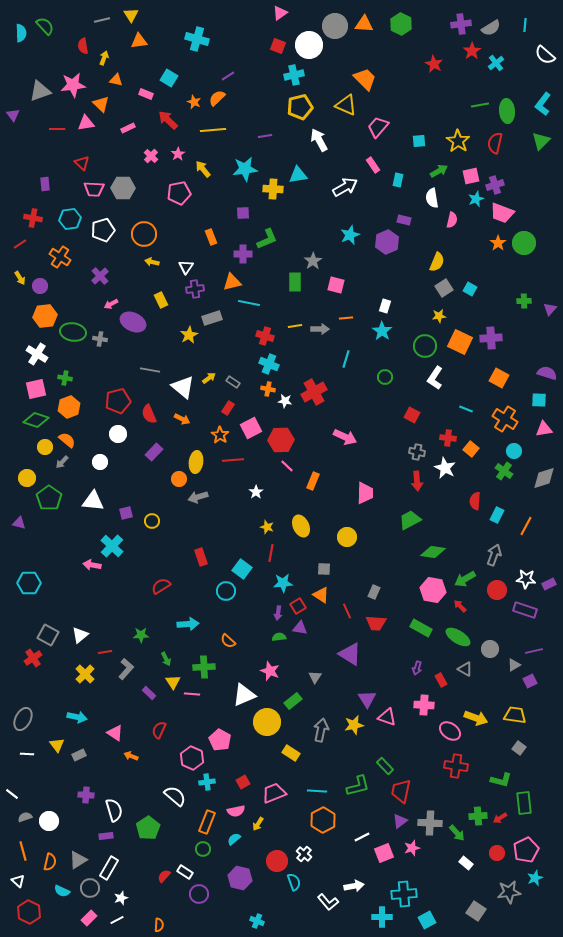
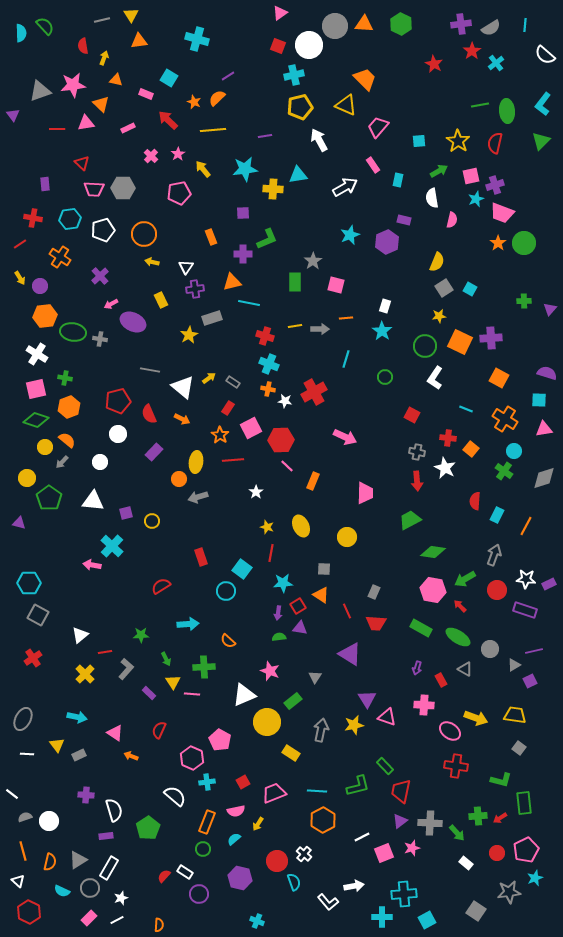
gray square at (48, 635): moved 10 px left, 20 px up
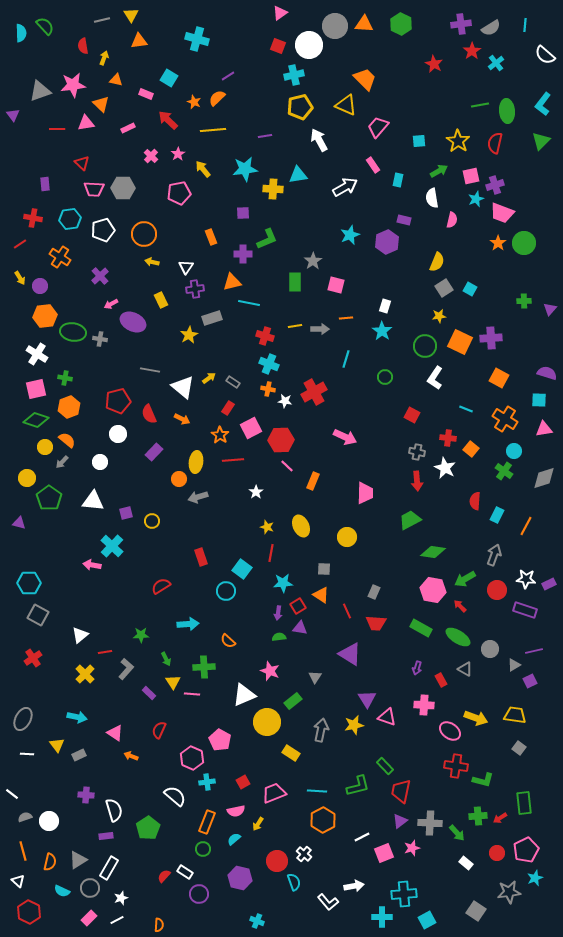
green L-shape at (501, 780): moved 18 px left
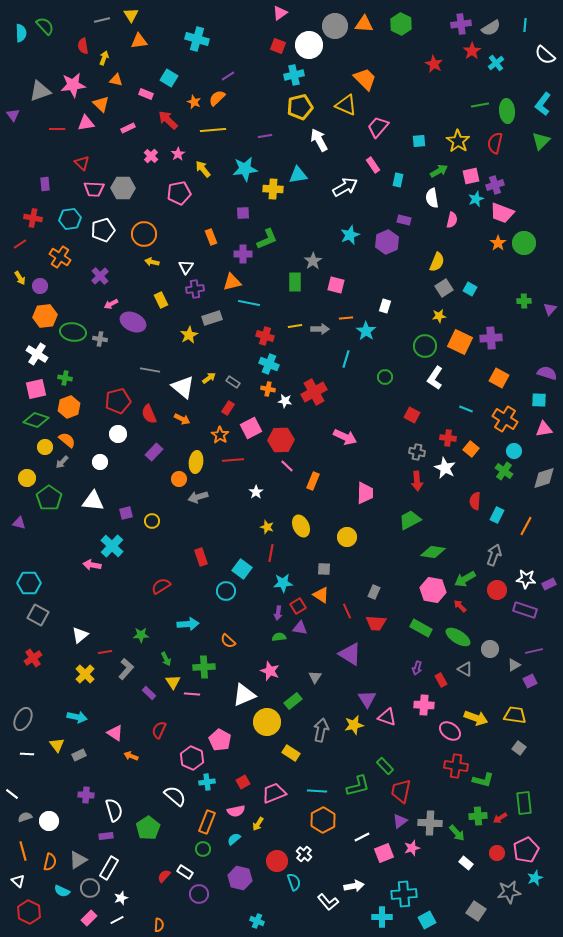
cyan star at (382, 331): moved 16 px left
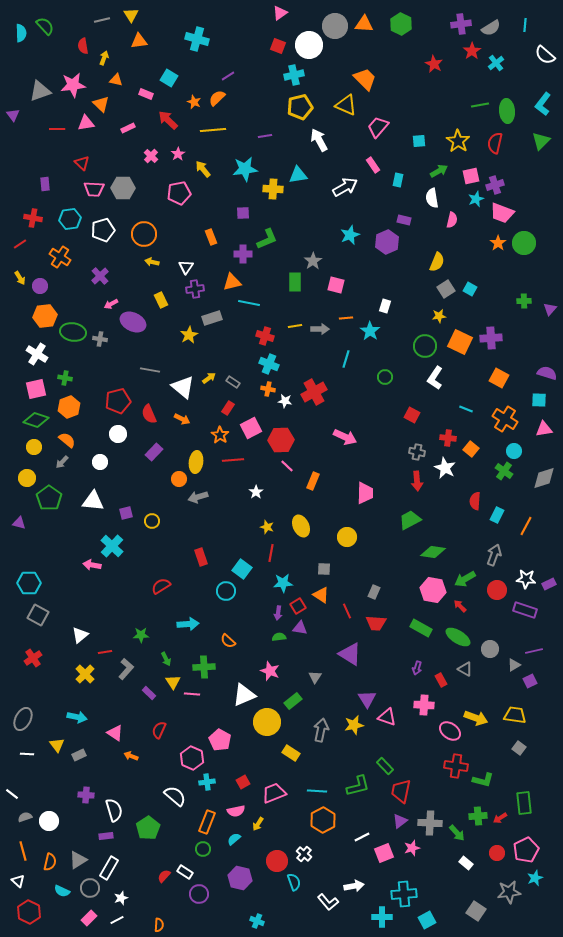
gray square at (444, 288): moved 2 px right, 1 px down
cyan star at (366, 331): moved 4 px right
yellow circle at (45, 447): moved 11 px left
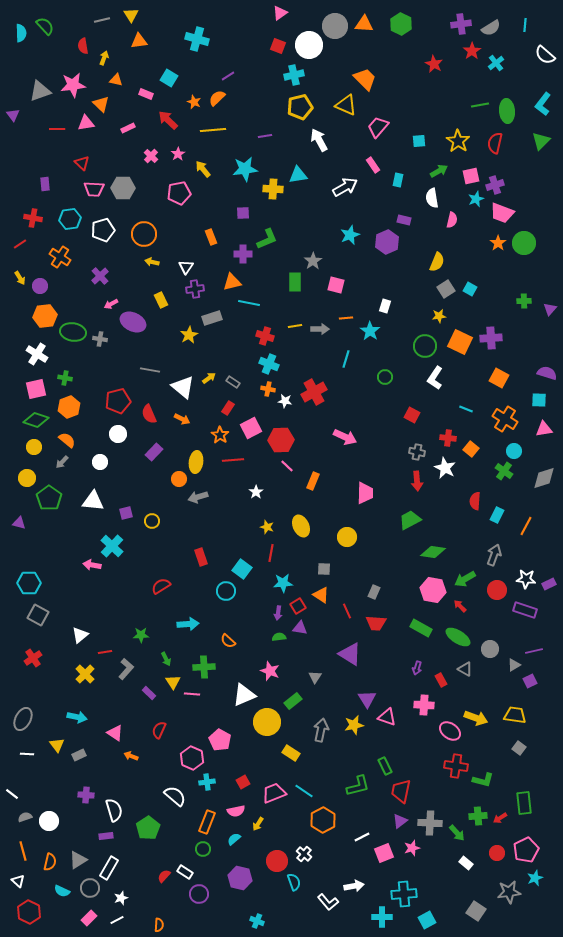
green rectangle at (385, 766): rotated 18 degrees clockwise
cyan line at (317, 791): moved 13 px left; rotated 30 degrees clockwise
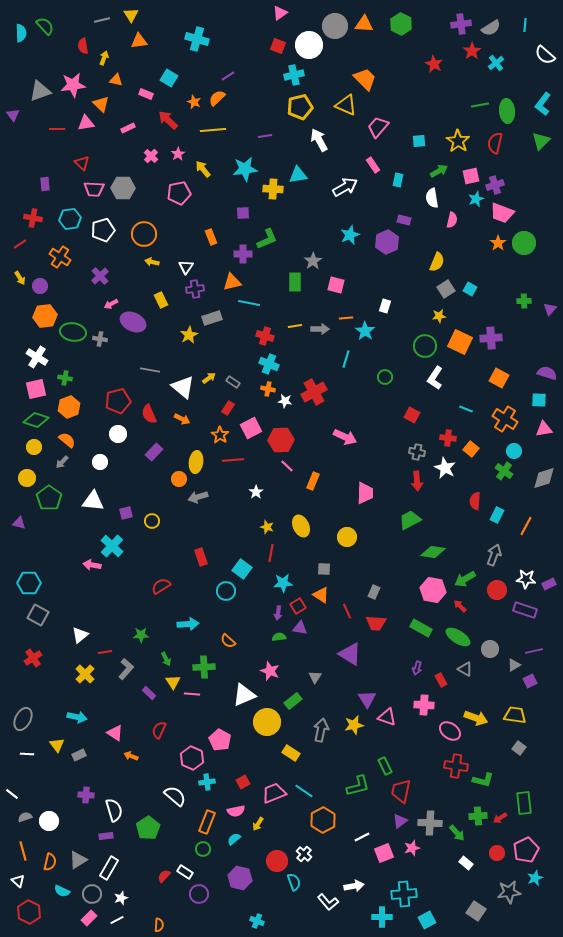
cyan star at (370, 331): moved 5 px left
white cross at (37, 354): moved 3 px down
gray circle at (90, 888): moved 2 px right, 6 px down
